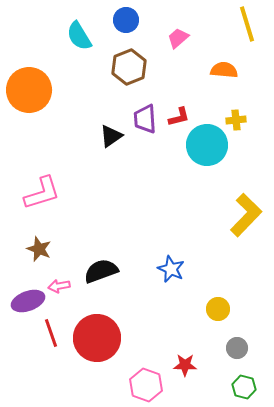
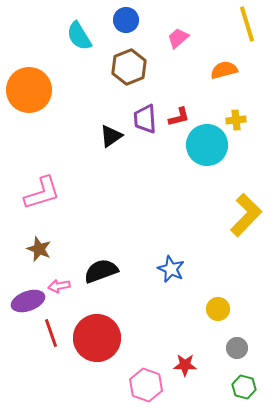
orange semicircle: rotated 20 degrees counterclockwise
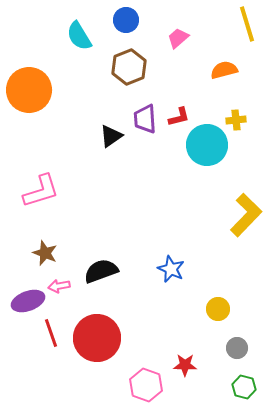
pink L-shape: moved 1 px left, 2 px up
brown star: moved 6 px right, 4 px down
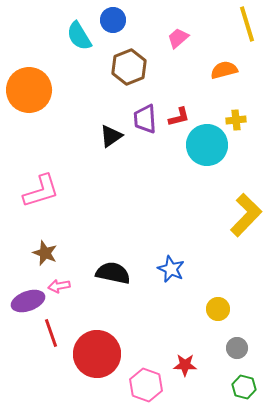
blue circle: moved 13 px left
black semicircle: moved 12 px right, 2 px down; rotated 32 degrees clockwise
red circle: moved 16 px down
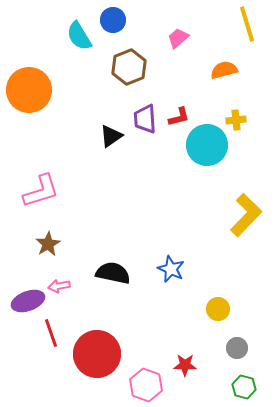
brown star: moved 3 px right, 9 px up; rotated 20 degrees clockwise
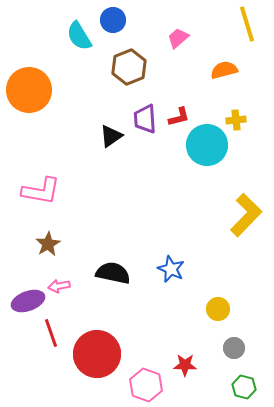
pink L-shape: rotated 27 degrees clockwise
gray circle: moved 3 px left
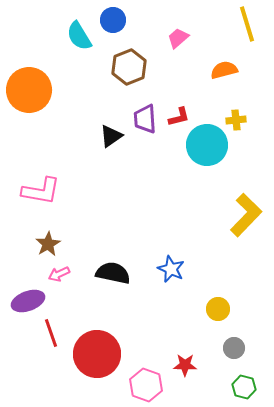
pink arrow: moved 12 px up; rotated 15 degrees counterclockwise
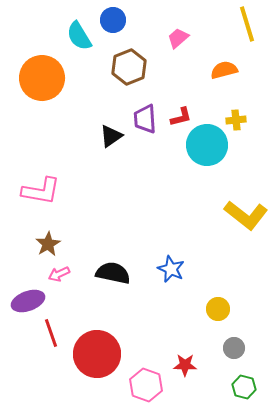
orange circle: moved 13 px right, 12 px up
red L-shape: moved 2 px right
yellow L-shape: rotated 84 degrees clockwise
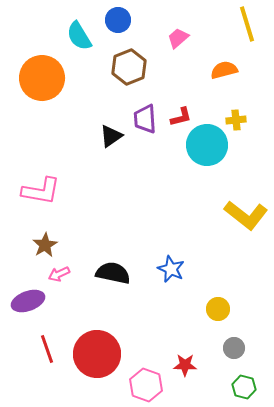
blue circle: moved 5 px right
brown star: moved 3 px left, 1 px down
red line: moved 4 px left, 16 px down
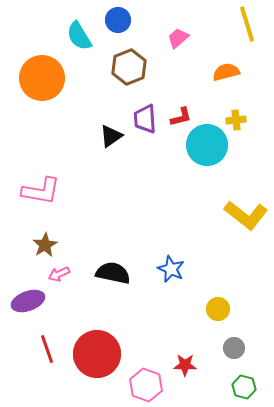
orange semicircle: moved 2 px right, 2 px down
